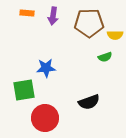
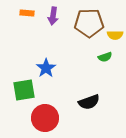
blue star: rotated 30 degrees counterclockwise
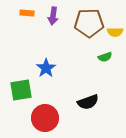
yellow semicircle: moved 3 px up
green square: moved 3 px left
black semicircle: moved 1 px left
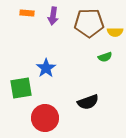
green square: moved 2 px up
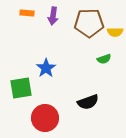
green semicircle: moved 1 px left, 2 px down
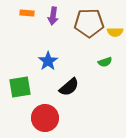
green semicircle: moved 1 px right, 3 px down
blue star: moved 2 px right, 7 px up
green square: moved 1 px left, 1 px up
black semicircle: moved 19 px left, 15 px up; rotated 20 degrees counterclockwise
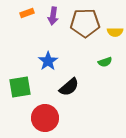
orange rectangle: rotated 24 degrees counterclockwise
brown pentagon: moved 4 px left
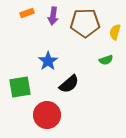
yellow semicircle: rotated 105 degrees clockwise
green semicircle: moved 1 px right, 2 px up
black semicircle: moved 3 px up
red circle: moved 2 px right, 3 px up
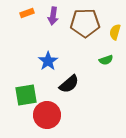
green square: moved 6 px right, 8 px down
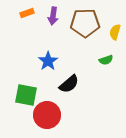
green square: rotated 20 degrees clockwise
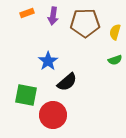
green semicircle: moved 9 px right
black semicircle: moved 2 px left, 2 px up
red circle: moved 6 px right
